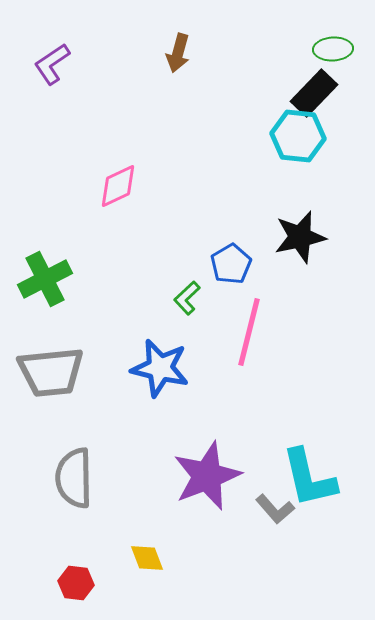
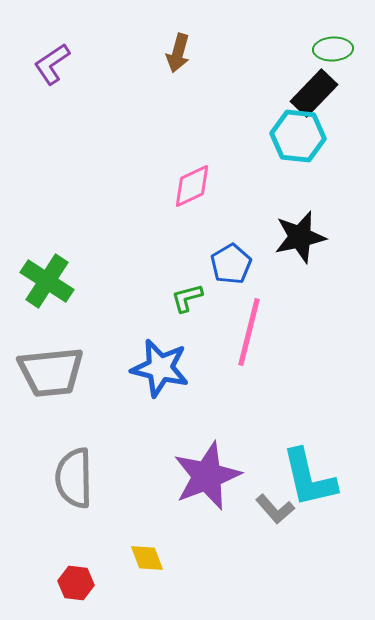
pink diamond: moved 74 px right
green cross: moved 2 px right, 2 px down; rotated 30 degrees counterclockwise
green L-shape: rotated 28 degrees clockwise
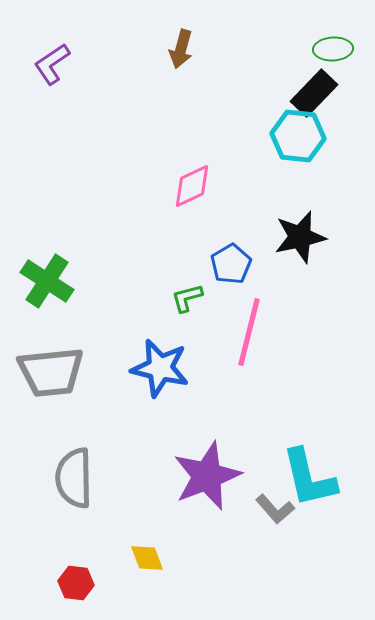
brown arrow: moved 3 px right, 4 px up
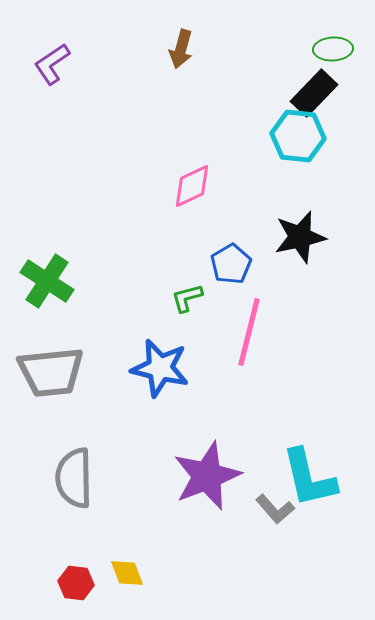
yellow diamond: moved 20 px left, 15 px down
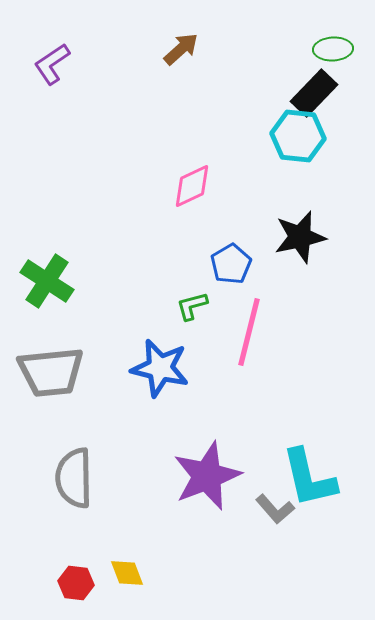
brown arrow: rotated 147 degrees counterclockwise
green L-shape: moved 5 px right, 8 px down
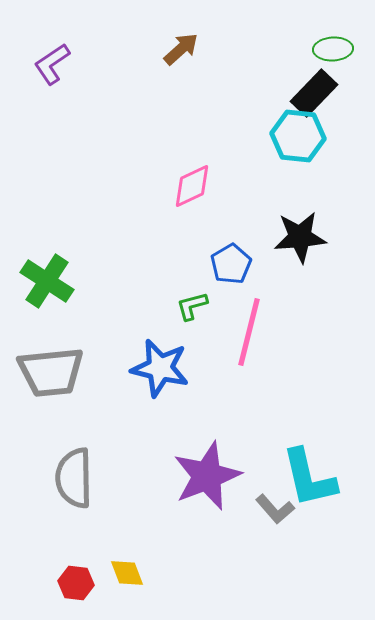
black star: rotated 8 degrees clockwise
